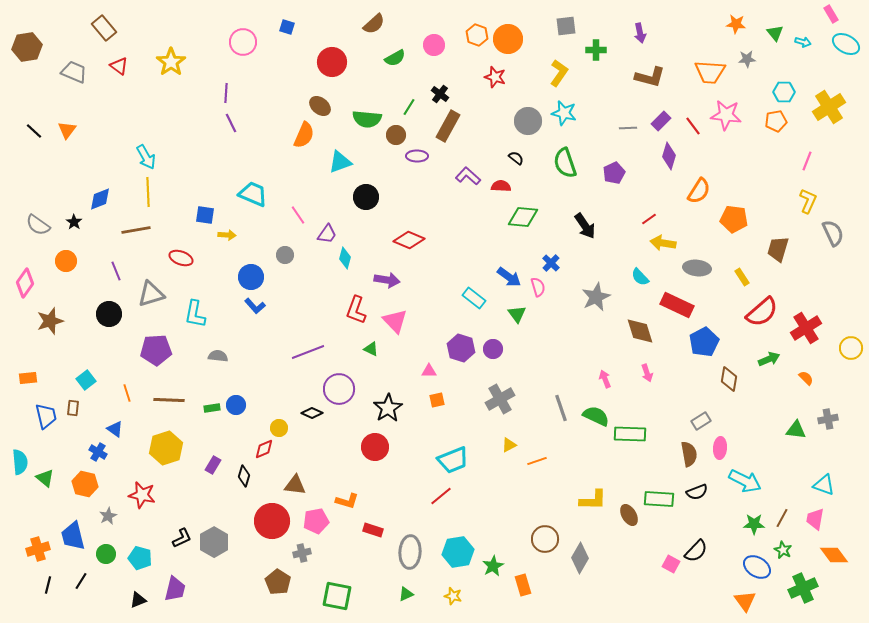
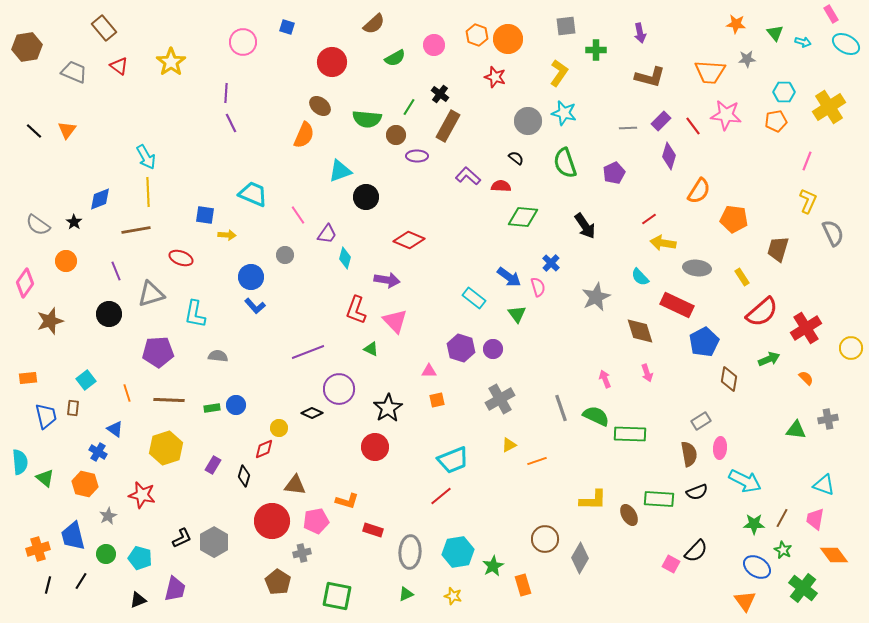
cyan triangle at (340, 162): moved 9 px down
purple pentagon at (156, 350): moved 2 px right, 2 px down
green cross at (803, 588): rotated 28 degrees counterclockwise
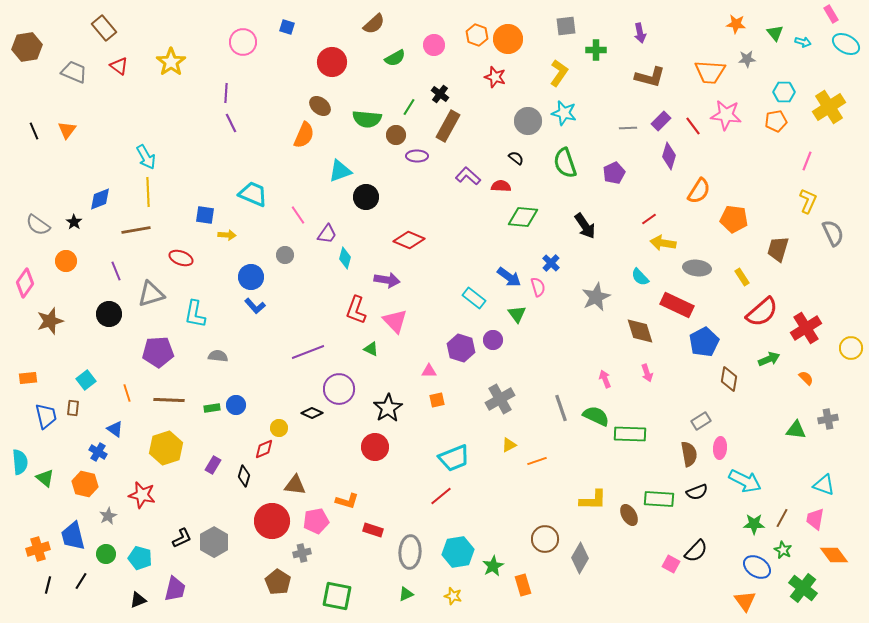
black line at (34, 131): rotated 24 degrees clockwise
purple circle at (493, 349): moved 9 px up
cyan trapezoid at (453, 460): moved 1 px right, 2 px up
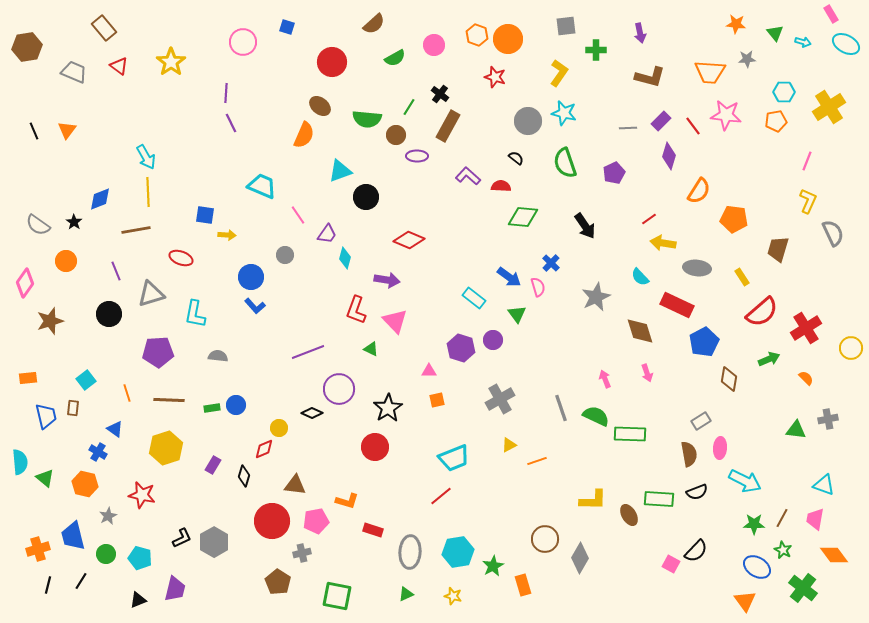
cyan trapezoid at (253, 194): moved 9 px right, 8 px up
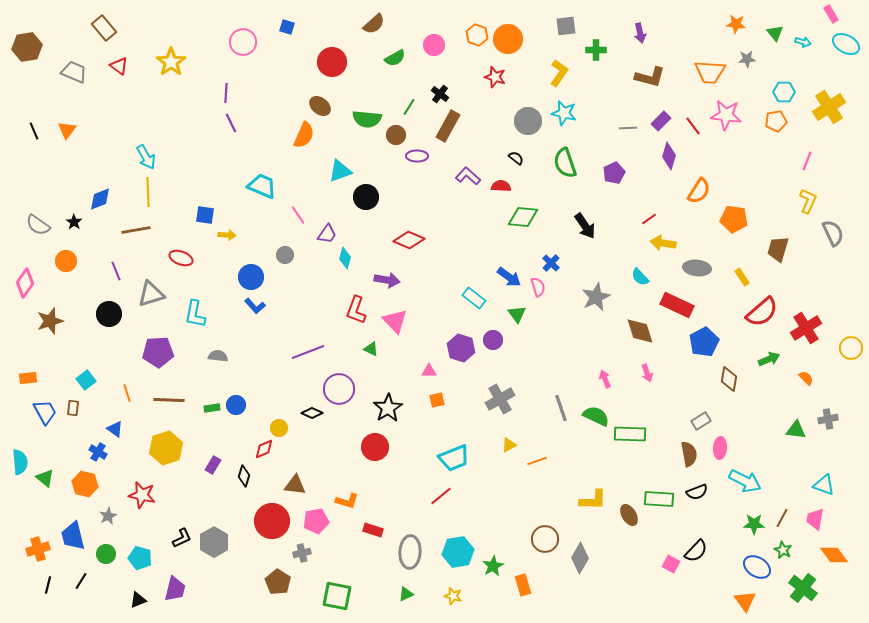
blue trapezoid at (46, 416): moved 1 px left, 4 px up; rotated 16 degrees counterclockwise
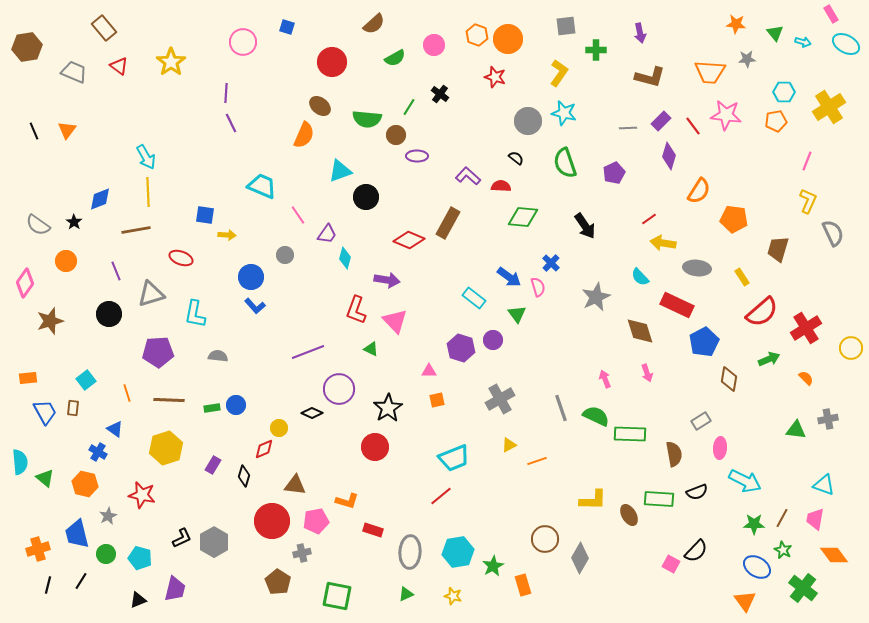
brown rectangle at (448, 126): moved 97 px down
brown semicircle at (689, 454): moved 15 px left
blue trapezoid at (73, 536): moved 4 px right, 2 px up
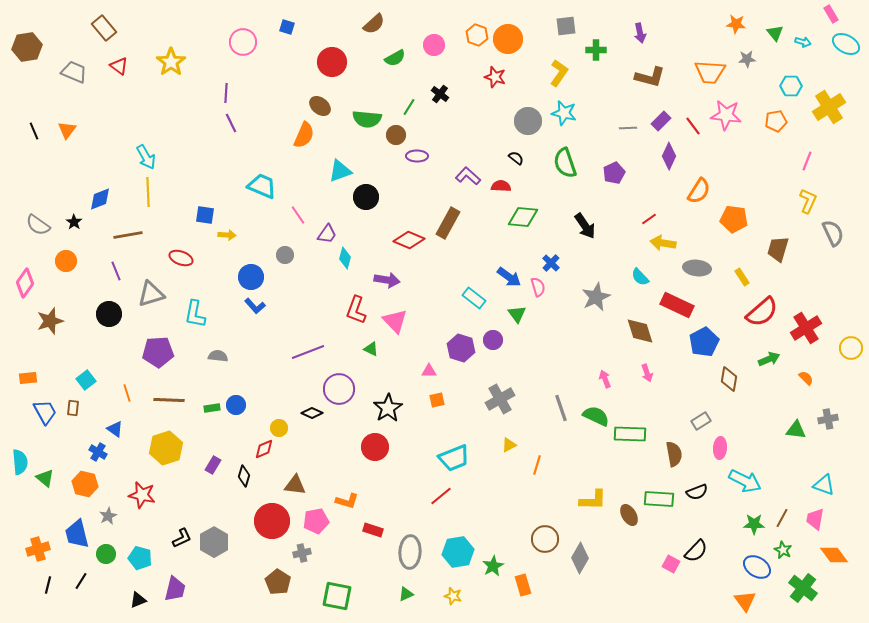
cyan hexagon at (784, 92): moved 7 px right, 6 px up
purple diamond at (669, 156): rotated 8 degrees clockwise
brown line at (136, 230): moved 8 px left, 5 px down
orange line at (537, 461): moved 4 px down; rotated 54 degrees counterclockwise
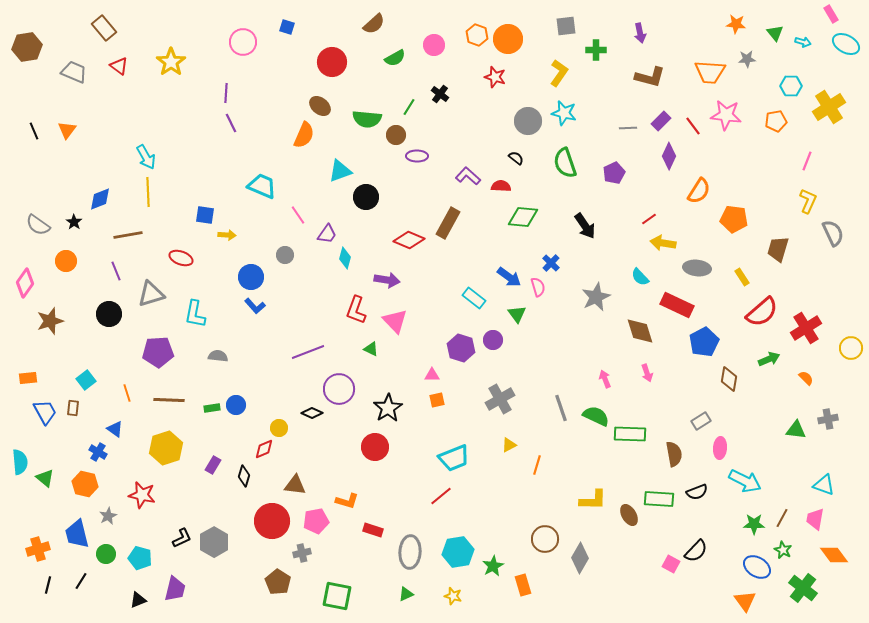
pink triangle at (429, 371): moved 3 px right, 4 px down
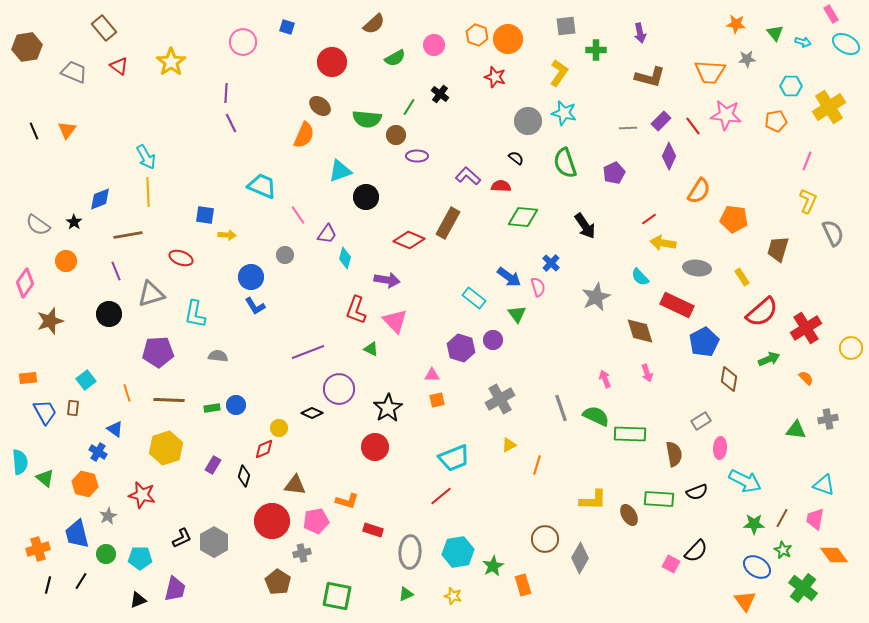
blue L-shape at (255, 306): rotated 10 degrees clockwise
cyan pentagon at (140, 558): rotated 15 degrees counterclockwise
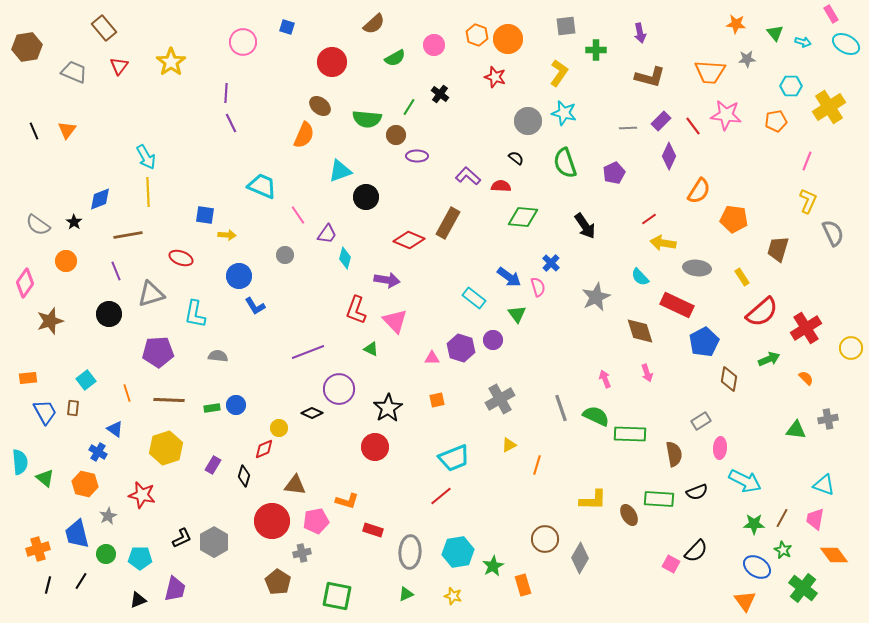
red triangle at (119, 66): rotated 30 degrees clockwise
blue circle at (251, 277): moved 12 px left, 1 px up
pink triangle at (432, 375): moved 17 px up
